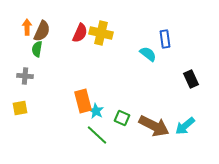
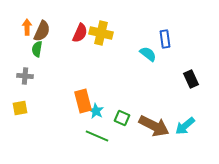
green line: moved 1 px down; rotated 20 degrees counterclockwise
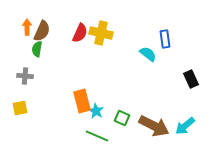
orange rectangle: moved 1 px left
